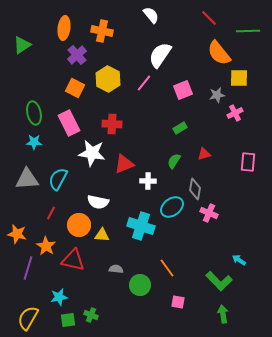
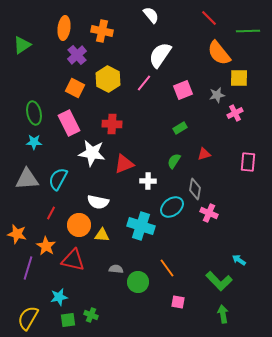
green circle at (140, 285): moved 2 px left, 3 px up
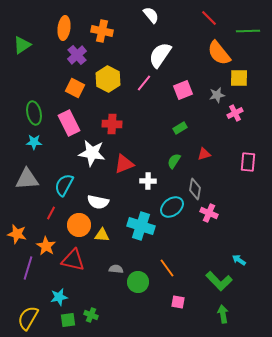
cyan semicircle at (58, 179): moved 6 px right, 6 px down
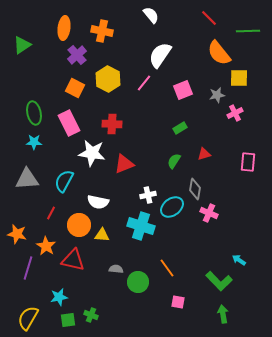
white cross at (148, 181): moved 14 px down; rotated 14 degrees counterclockwise
cyan semicircle at (64, 185): moved 4 px up
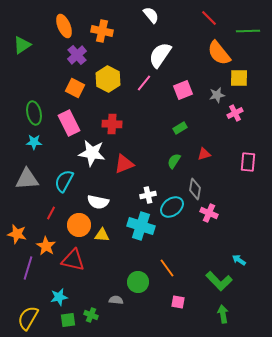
orange ellipse at (64, 28): moved 2 px up; rotated 30 degrees counterclockwise
gray semicircle at (116, 269): moved 31 px down
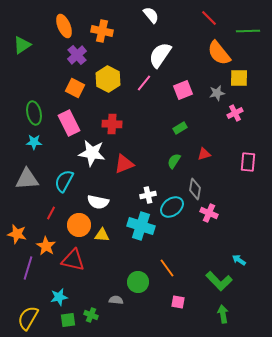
gray star at (217, 95): moved 2 px up
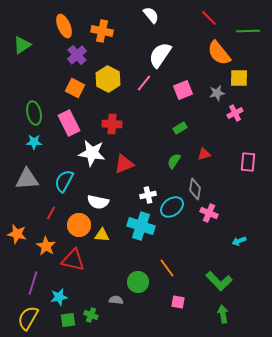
cyan arrow at (239, 260): moved 19 px up; rotated 56 degrees counterclockwise
purple line at (28, 268): moved 5 px right, 15 px down
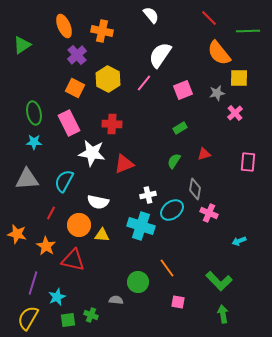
pink cross at (235, 113): rotated 14 degrees counterclockwise
cyan ellipse at (172, 207): moved 3 px down
cyan star at (59, 297): moved 2 px left; rotated 12 degrees counterclockwise
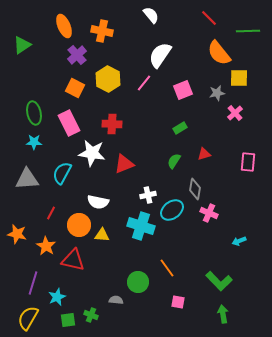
cyan semicircle at (64, 181): moved 2 px left, 8 px up
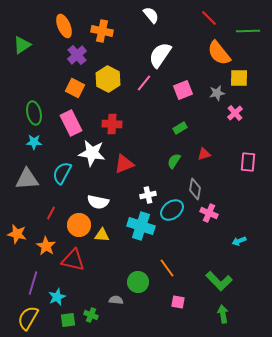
pink rectangle at (69, 123): moved 2 px right
